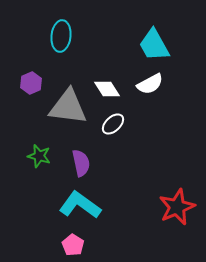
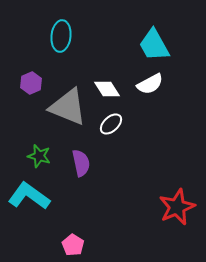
gray triangle: rotated 15 degrees clockwise
white ellipse: moved 2 px left
cyan L-shape: moved 51 px left, 9 px up
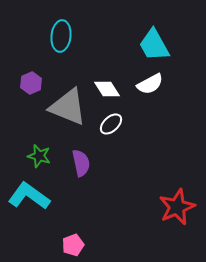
pink pentagon: rotated 20 degrees clockwise
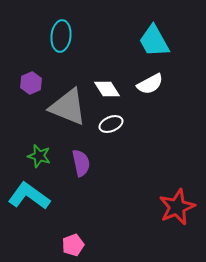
cyan trapezoid: moved 4 px up
white ellipse: rotated 20 degrees clockwise
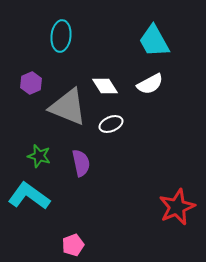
white diamond: moved 2 px left, 3 px up
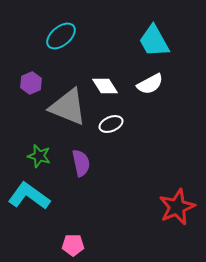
cyan ellipse: rotated 44 degrees clockwise
pink pentagon: rotated 20 degrees clockwise
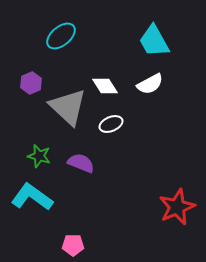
gray triangle: rotated 21 degrees clockwise
purple semicircle: rotated 56 degrees counterclockwise
cyan L-shape: moved 3 px right, 1 px down
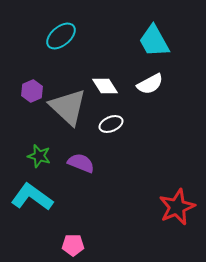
purple hexagon: moved 1 px right, 8 px down
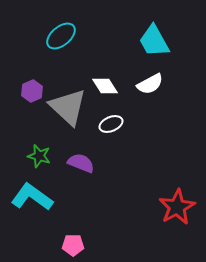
red star: rotated 6 degrees counterclockwise
